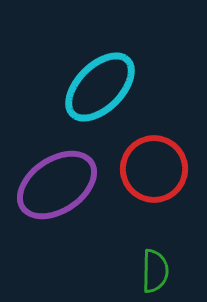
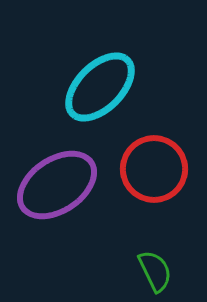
green semicircle: rotated 27 degrees counterclockwise
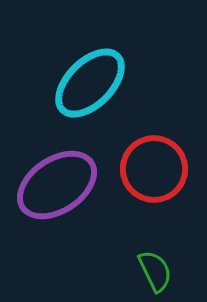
cyan ellipse: moved 10 px left, 4 px up
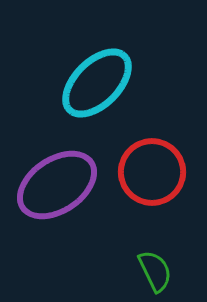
cyan ellipse: moved 7 px right
red circle: moved 2 px left, 3 px down
